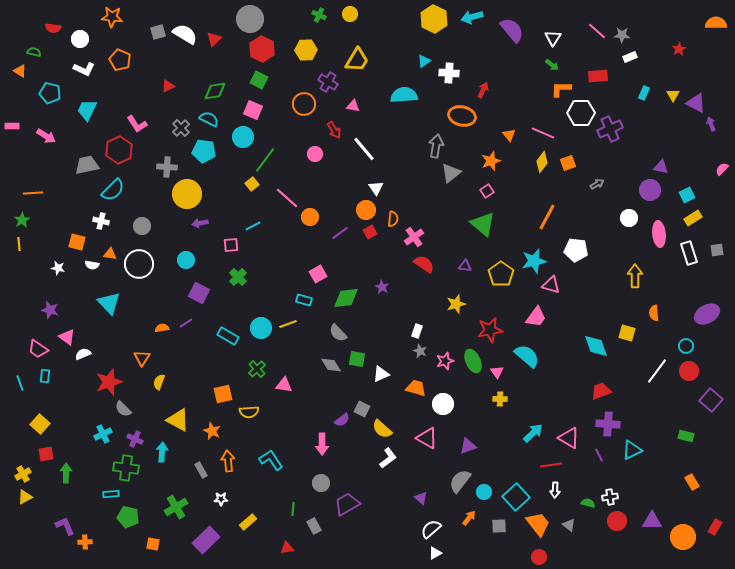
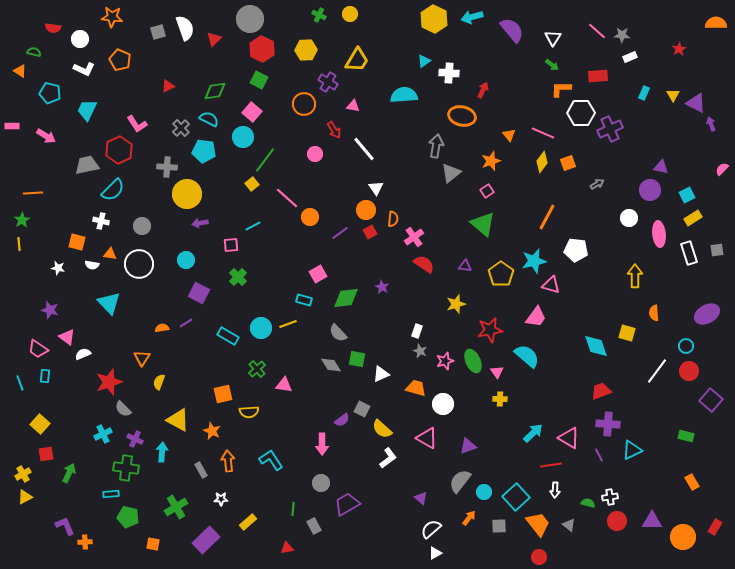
white semicircle at (185, 34): moved 6 px up; rotated 40 degrees clockwise
pink square at (253, 110): moved 1 px left, 2 px down; rotated 18 degrees clockwise
green arrow at (66, 473): moved 3 px right; rotated 24 degrees clockwise
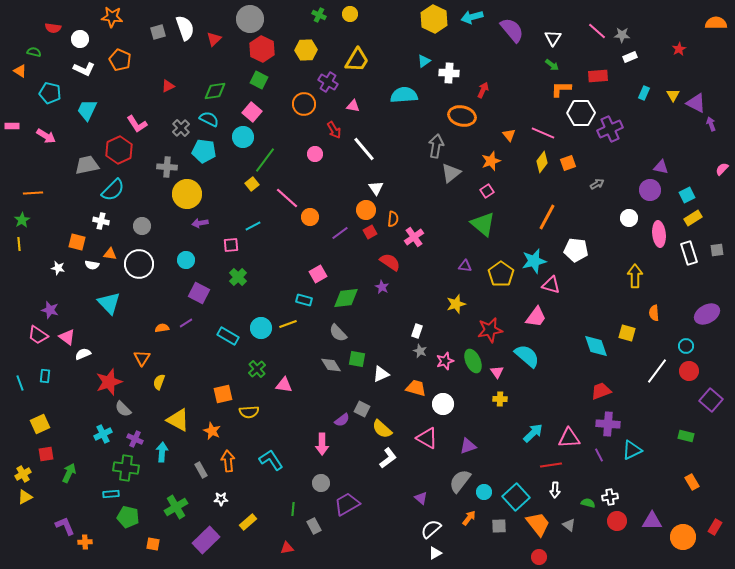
red semicircle at (424, 264): moved 34 px left, 2 px up
pink trapezoid at (38, 349): moved 14 px up
yellow square at (40, 424): rotated 24 degrees clockwise
pink triangle at (569, 438): rotated 35 degrees counterclockwise
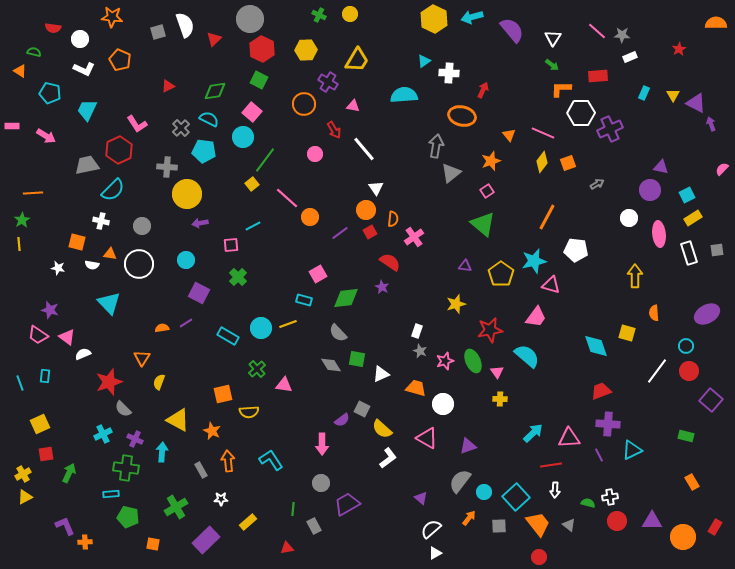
white semicircle at (185, 28): moved 3 px up
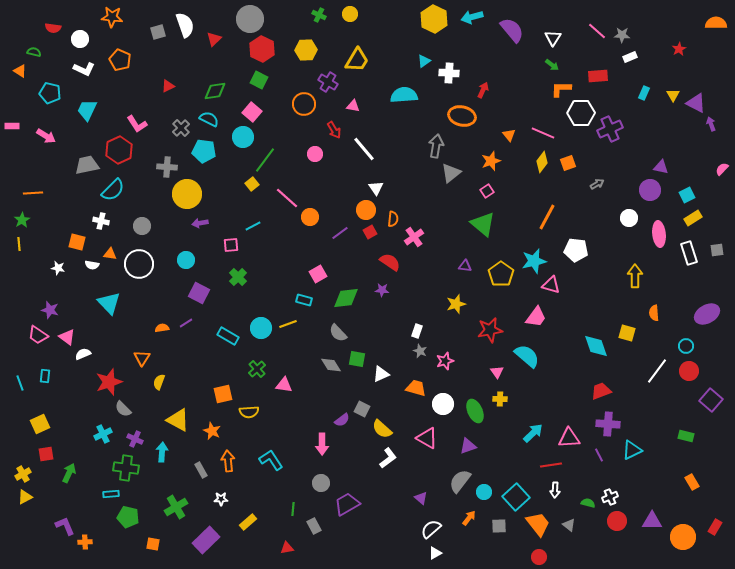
purple star at (382, 287): moved 3 px down; rotated 24 degrees counterclockwise
green ellipse at (473, 361): moved 2 px right, 50 px down
white cross at (610, 497): rotated 14 degrees counterclockwise
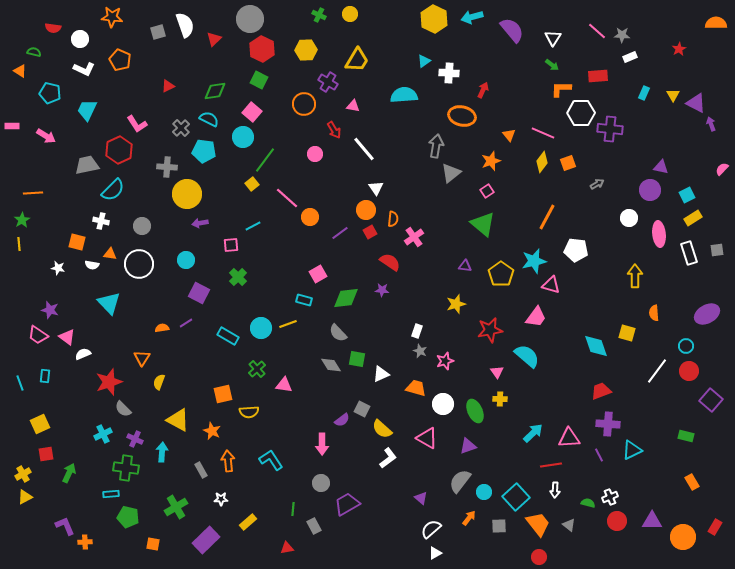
purple cross at (610, 129): rotated 30 degrees clockwise
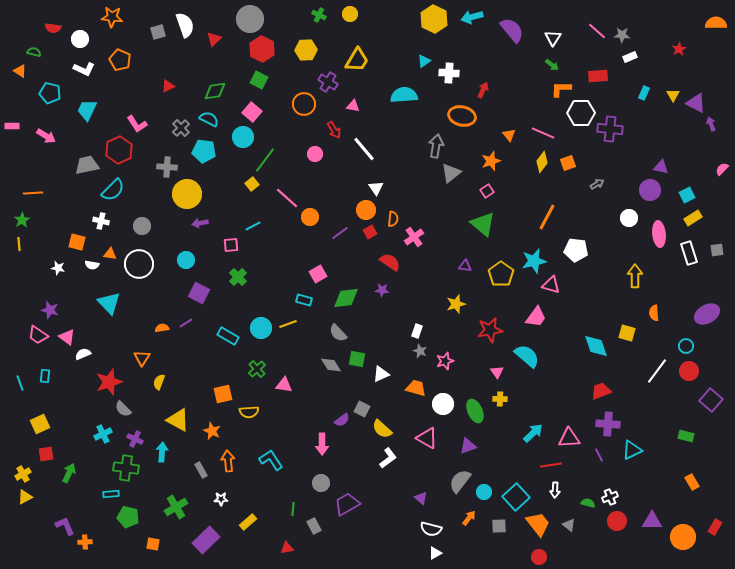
white semicircle at (431, 529): rotated 125 degrees counterclockwise
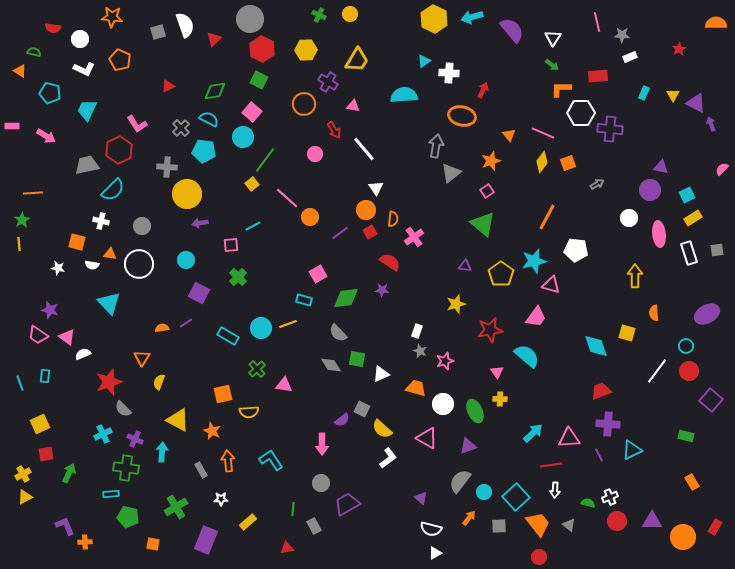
pink line at (597, 31): moved 9 px up; rotated 36 degrees clockwise
purple rectangle at (206, 540): rotated 24 degrees counterclockwise
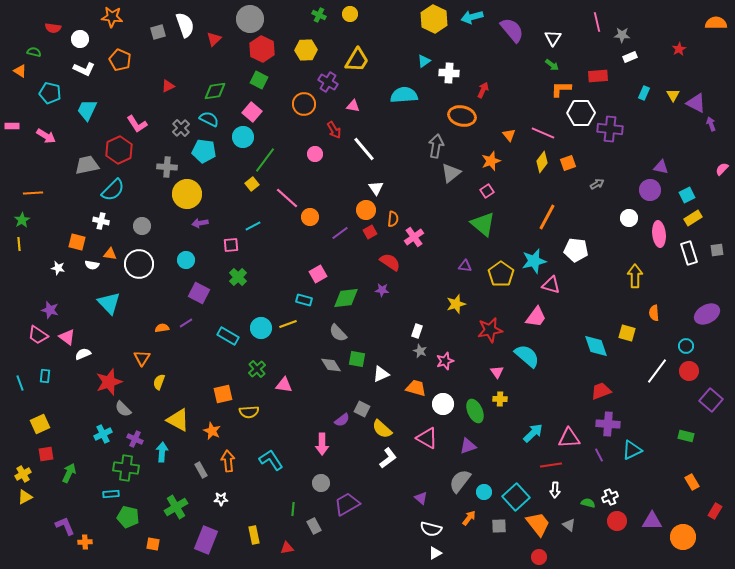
yellow rectangle at (248, 522): moved 6 px right, 13 px down; rotated 60 degrees counterclockwise
red rectangle at (715, 527): moved 16 px up
